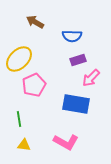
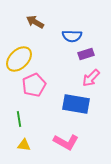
purple rectangle: moved 8 px right, 6 px up
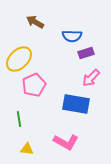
purple rectangle: moved 1 px up
yellow triangle: moved 3 px right, 4 px down
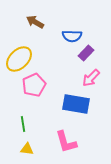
purple rectangle: rotated 28 degrees counterclockwise
green line: moved 4 px right, 5 px down
pink L-shape: rotated 45 degrees clockwise
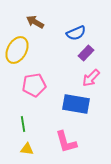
blue semicircle: moved 4 px right, 3 px up; rotated 24 degrees counterclockwise
yellow ellipse: moved 2 px left, 9 px up; rotated 16 degrees counterclockwise
pink pentagon: rotated 15 degrees clockwise
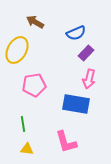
pink arrow: moved 2 px left, 1 px down; rotated 30 degrees counterclockwise
